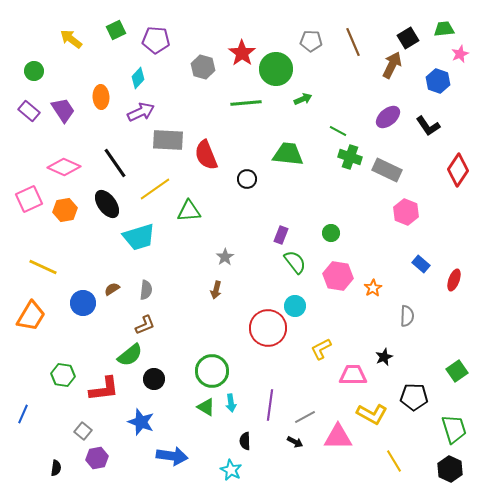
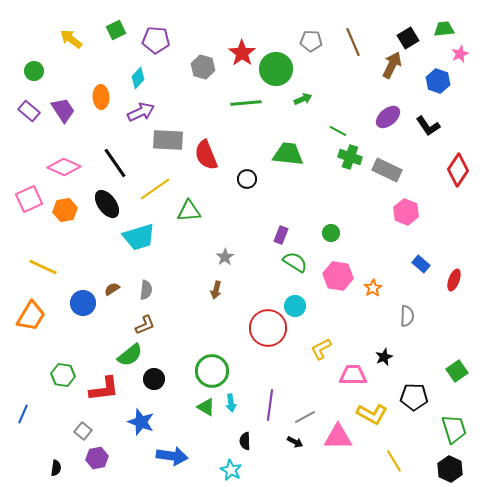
green semicircle at (295, 262): rotated 20 degrees counterclockwise
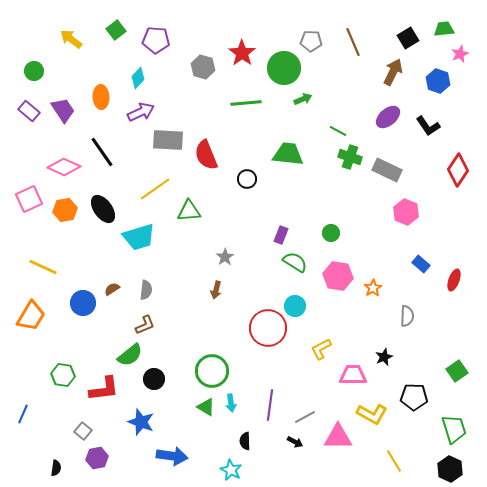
green square at (116, 30): rotated 12 degrees counterclockwise
brown arrow at (392, 65): moved 1 px right, 7 px down
green circle at (276, 69): moved 8 px right, 1 px up
black line at (115, 163): moved 13 px left, 11 px up
black ellipse at (107, 204): moved 4 px left, 5 px down
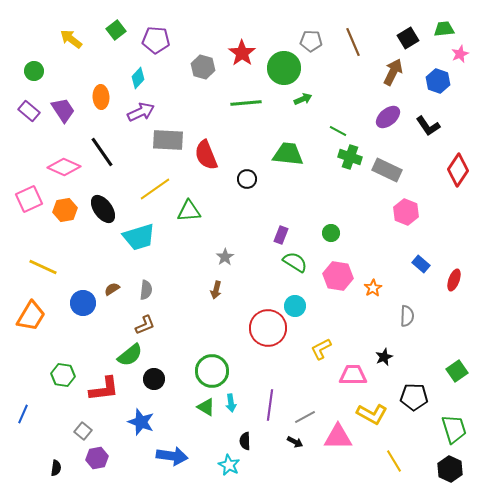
cyan star at (231, 470): moved 2 px left, 5 px up
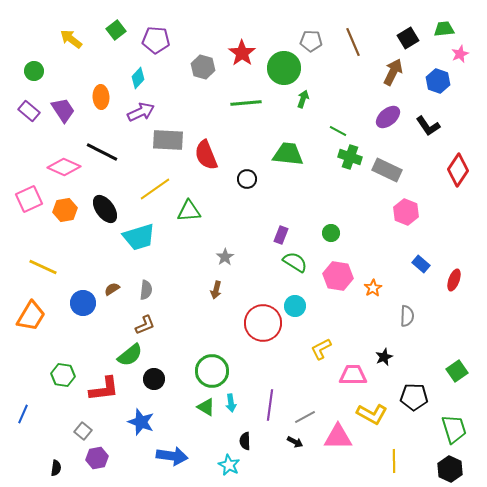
green arrow at (303, 99): rotated 48 degrees counterclockwise
black line at (102, 152): rotated 28 degrees counterclockwise
black ellipse at (103, 209): moved 2 px right
red circle at (268, 328): moved 5 px left, 5 px up
yellow line at (394, 461): rotated 30 degrees clockwise
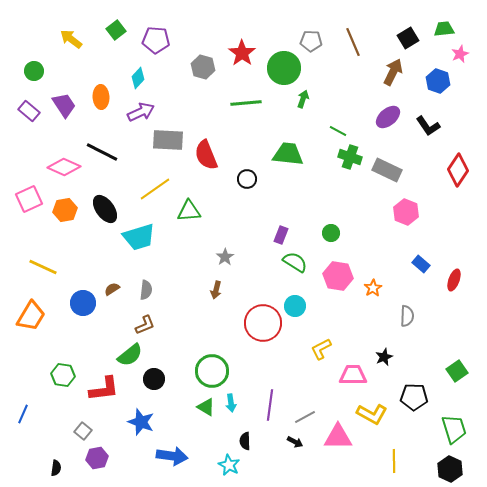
purple trapezoid at (63, 110): moved 1 px right, 5 px up
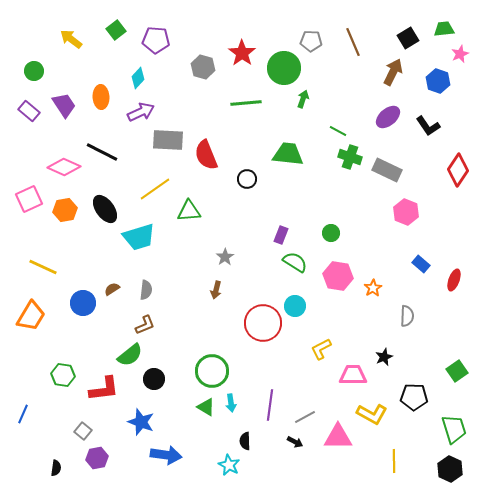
blue arrow at (172, 456): moved 6 px left, 1 px up
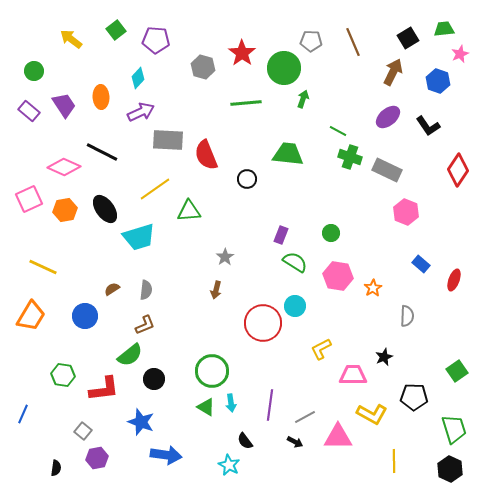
blue circle at (83, 303): moved 2 px right, 13 px down
black semicircle at (245, 441): rotated 36 degrees counterclockwise
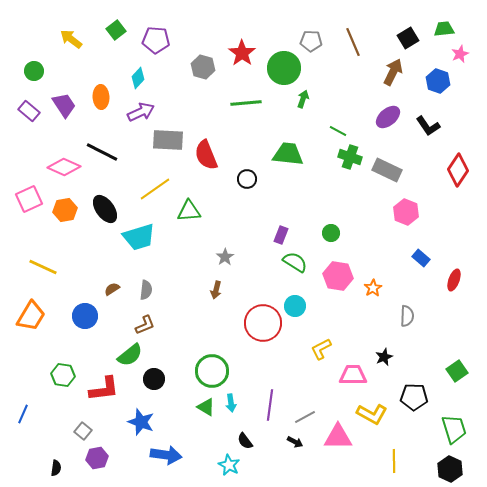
blue rectangle at (421, 264): moved 6 px up
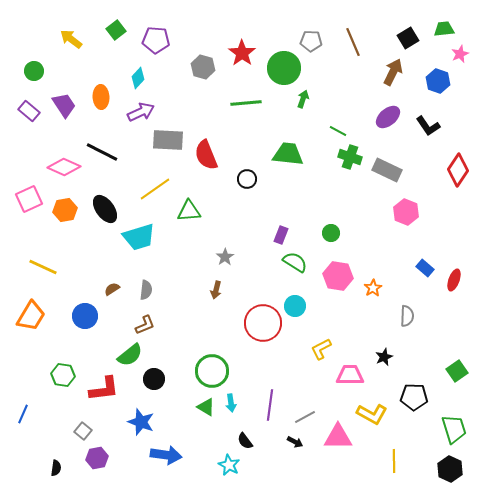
blue rectangle at (421, 258): moved 4 px right, 10 px down
pink trapezoid at (353, 375): moved 3 px left
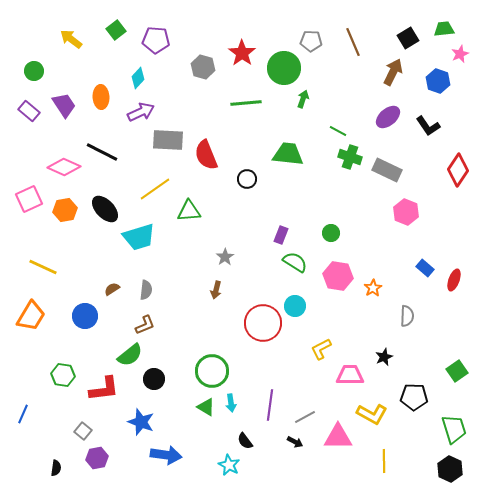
black ellipse at (105, 209): rotated 8 degrees counterclockwise
yellow line at (394, 461): moved 10 px left
